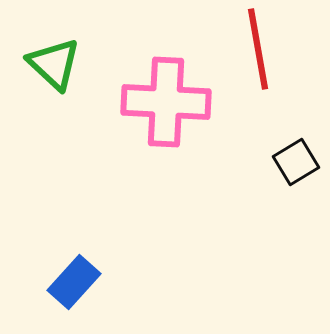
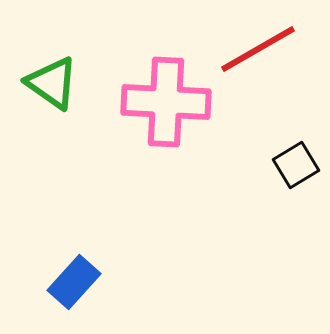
red line: rotated 70 degrees clockwise
green triangle: moved 2 px left, 19 px down; rotated 8 degrees counterclockwise
black square: moved 3 px down
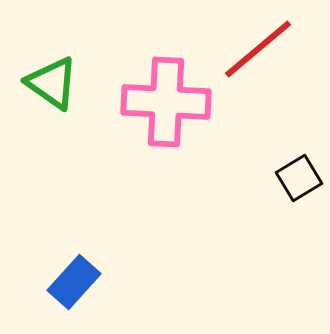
red line: rotated 10 degrees counterclockwise
black square: moved 3 px right, 13 px down
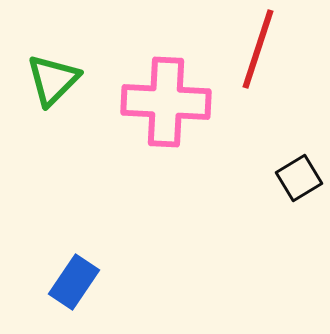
red line: rotated 32 degrees counterclockwise
green triangle: moved 1 px right, 3 px up; rotated 40 degrees clockwise
blue rectangle: rotated 8 degrees counterclockwise
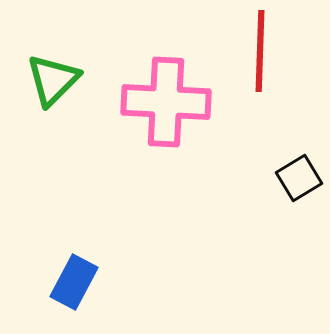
red line: moved 2 px right, 2 px down; rotated 16 degrees counterclockwise
blue rectangle: rotated 6 degrees counterclockwise
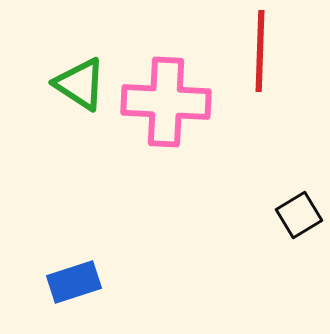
green triangle: moved 27 px right, 4 px down; rotated 42 degrees counterclockwise
black square: moved 37 px down
blue rectangle: rotated 44 degrees clockwise
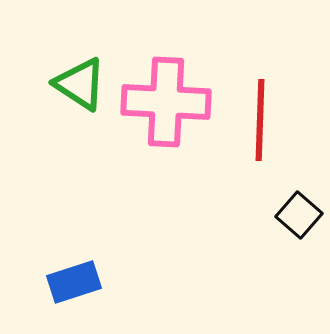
red line: moved 69 px down
black square: rotated 18 degrees counterclockwise
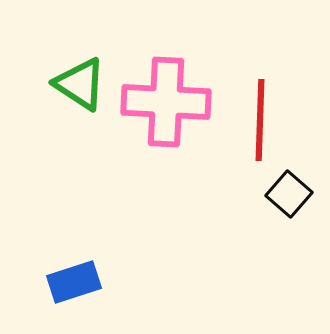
black square: moved 10 px left, 21 px up
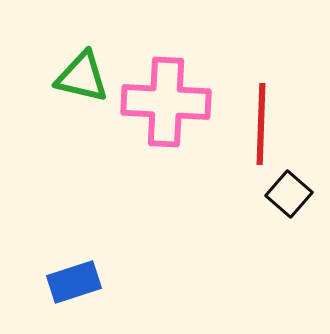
green triangle: moved 2 px right, 7 px up; rotated 20 degrees counterclockwise
red line: moved 1 px right, 4 px down
